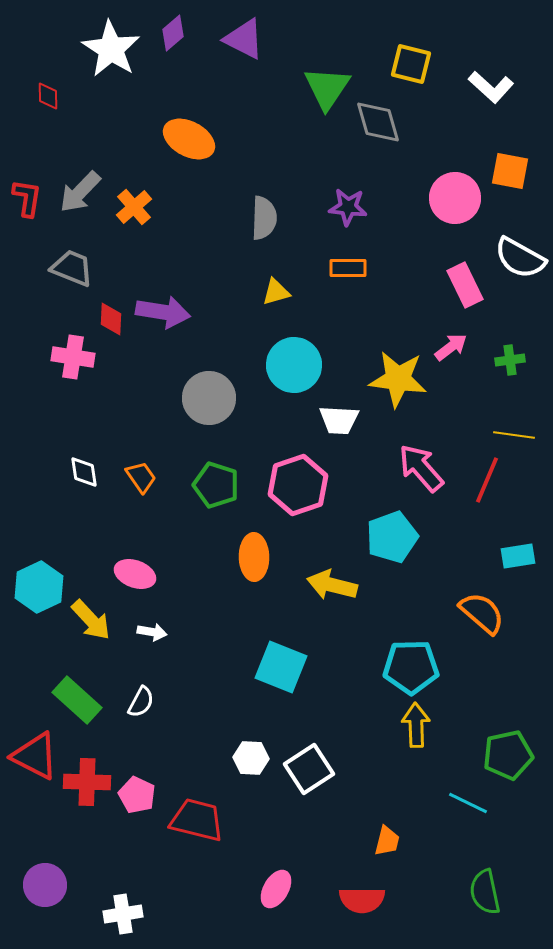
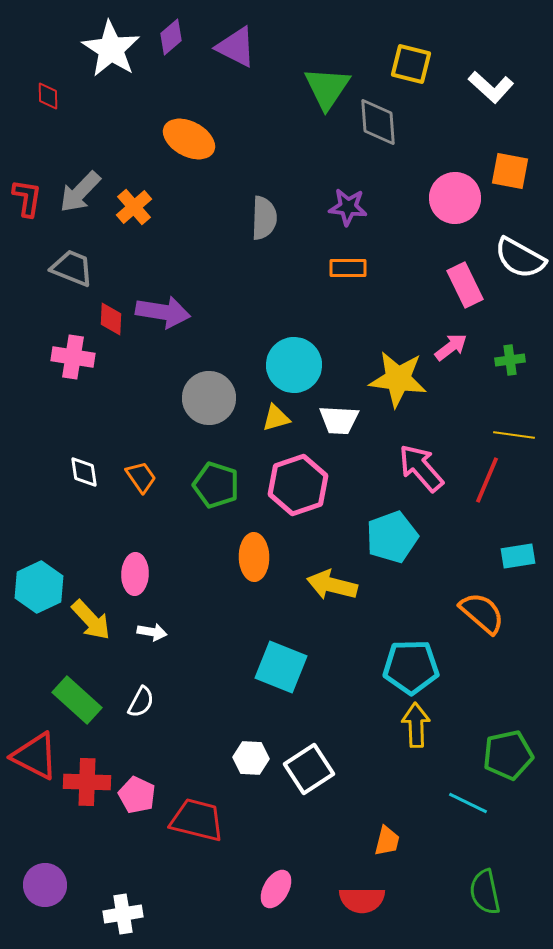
purple diamond at (173, 33): moved 2 px left, 4 px down
purple triangle at (244, 39): moved 8 px left, 8 px down
gray diamond at (378, 122): rotated 12 degrees clockwise
yellow triangle at (276, 292): moved 126 px down
pink ellipse at (135, 574): rotated 72 degrees clockwise
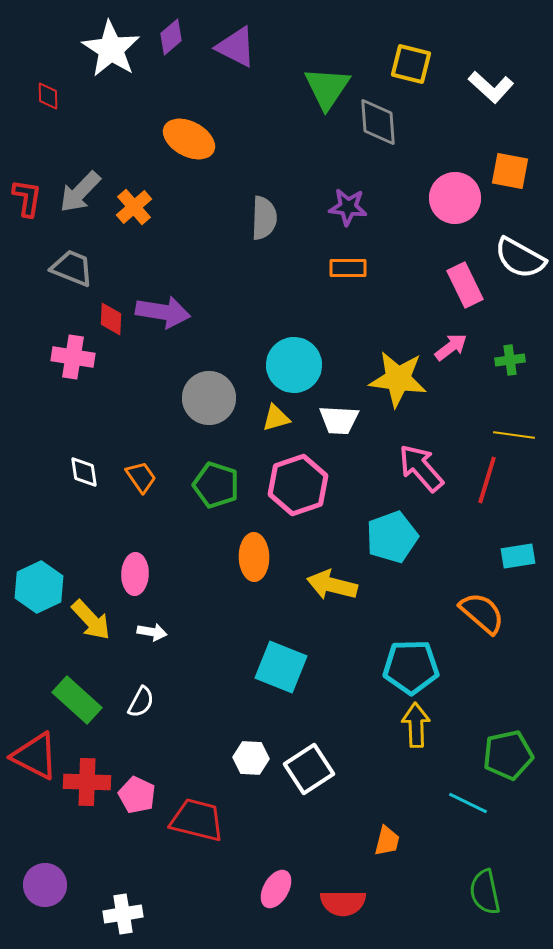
red line at (487, 480): rotated 6 degrees counterclockwise
red semicircle at (362, 900): moved 19 px left, 3 px down
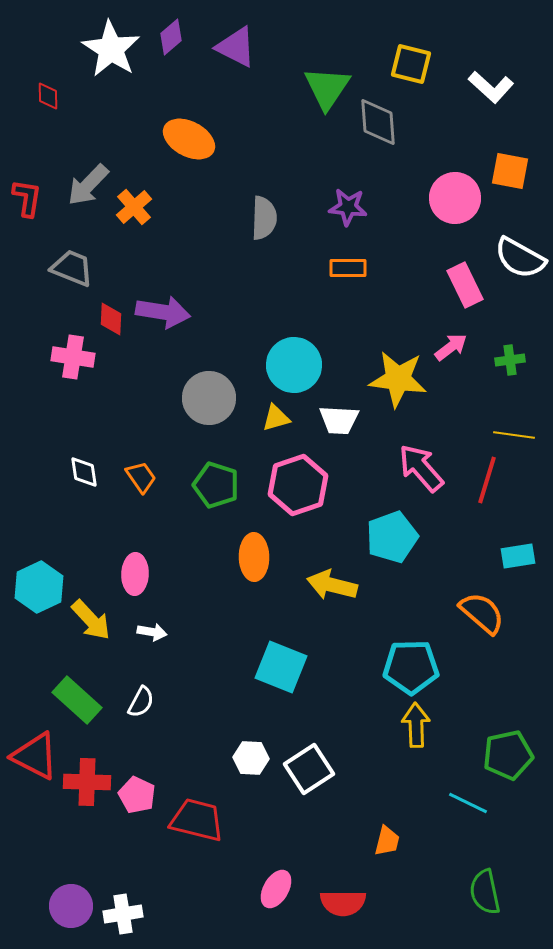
gray arrow at (80, 192): moved 8 px right, 7 px up
purple circle at (45, 885): moved 26 px right, 21 px down
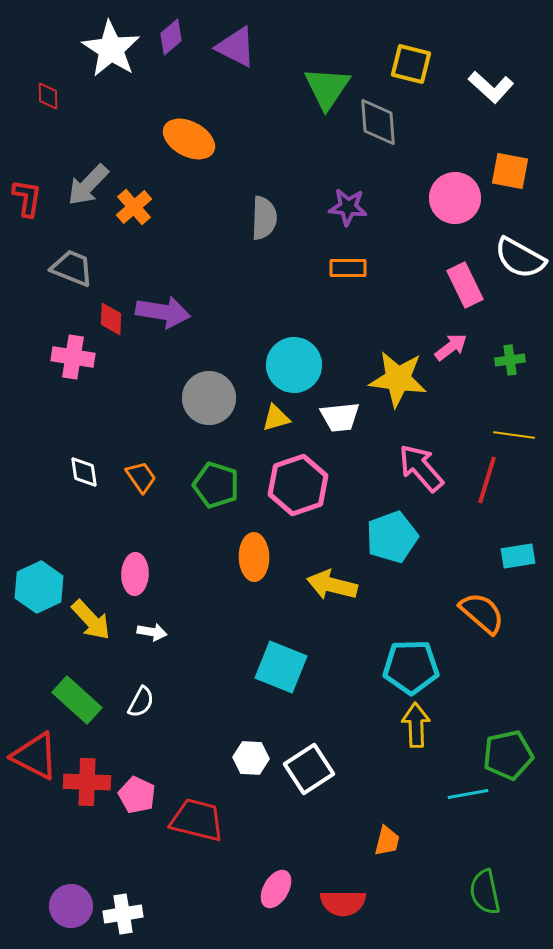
white trapezoid at (339, 420): moved 1 px right, 3 px up; rotated 9 degrees counterclockwise
cyan line at (468, 803): moved 9 px up; rotated 36 degrees counterclockwise
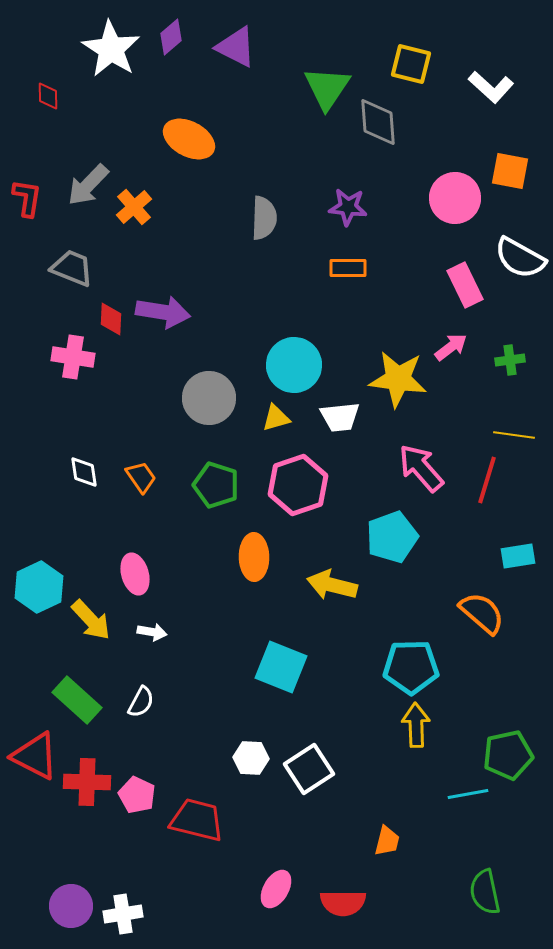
pink ellipse at (135, 574): rotated 18 degrees counterclockwise
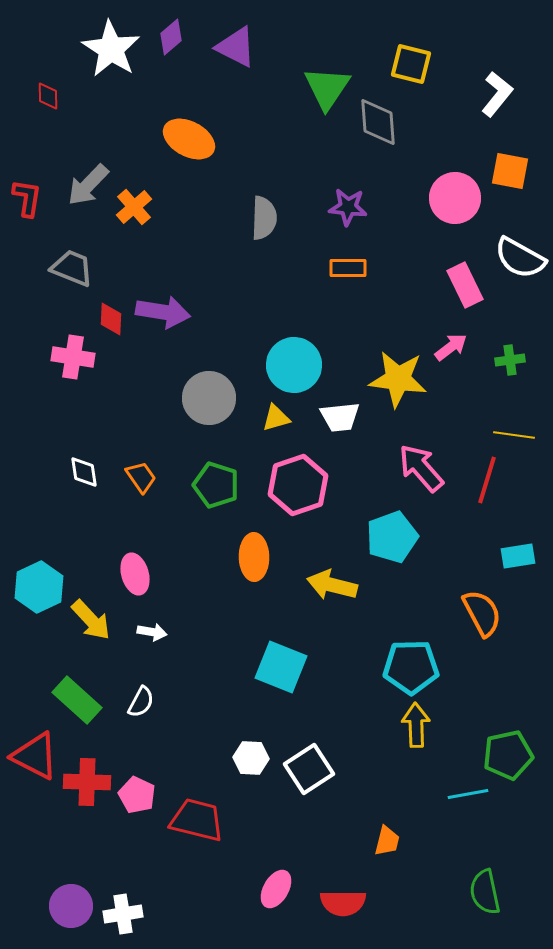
white L-shape at (491, 87): moved 6 px right, 7 px down; rotated 93 degrees counterclockwise
orange semicircle at (482, 613): rotated 21 degrees clockwise
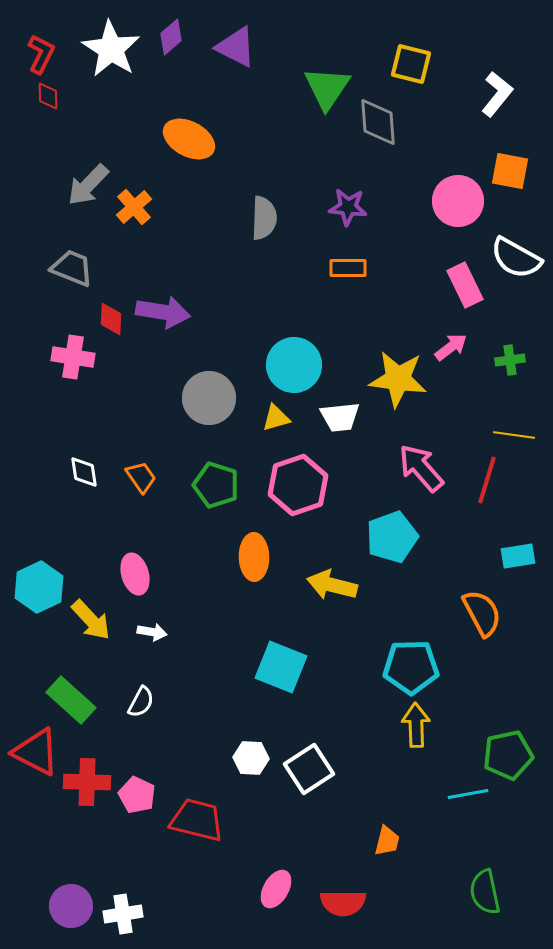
red L-shape at (27, 198): moved 14 px right, 144 px up; rotated 18 degrees clockwise
pink circle at (455, 198): moved 3 px right, 3 px down
white semicircle at (520, 258): moved 4 px left
green rectangle at (77, 700): moved 6 px left
red triangle at (35, 756): moved 1 px right, 4 px up
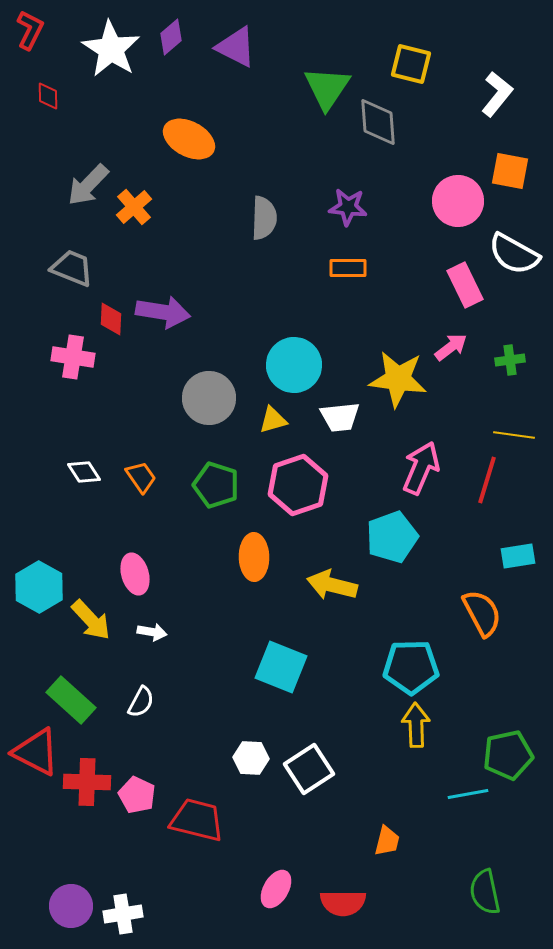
red L-shape at (41, 54): moved 11 px left, 24 px up
white semicircle at (516, 258): moved 2 px left, 4 px up
yellow triangle at (276, 418): moved 3 px left, 2 px down
pink arrow at (421, 468): rotated 64 degrees clockwise
white diamond at (84, 472): rotated 24 degrees counterclockwise
cyan hexagon at (39, 587): rotated 6 degrees counterclockwise
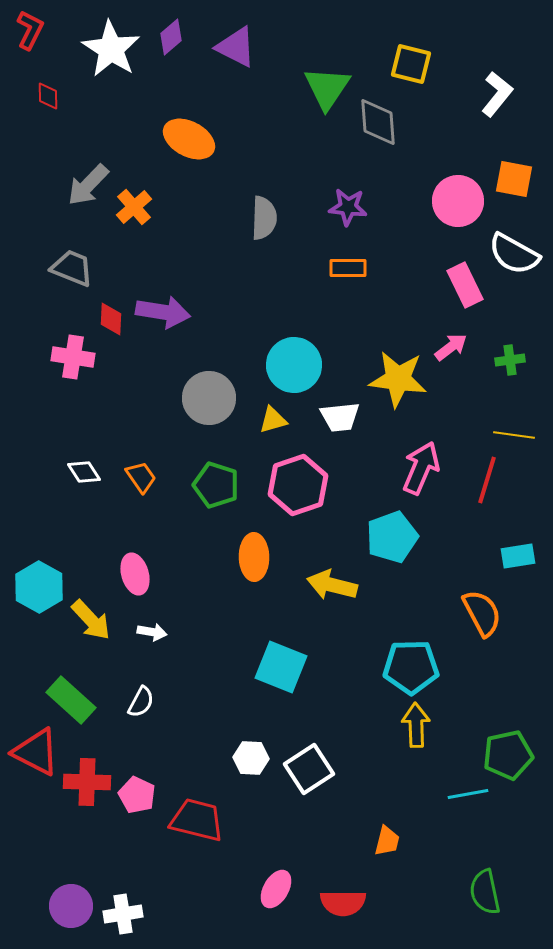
orange square at (510, 171): moved 4 px right, 8 px down
